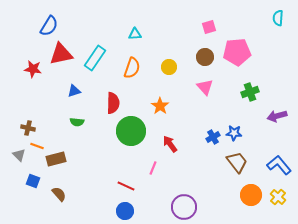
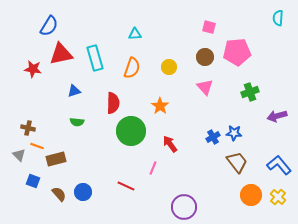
pink square: rotated 32 degrees clockwise
cyan rectangle: rotated 50 degrees counterclockwise
blue circle: moved 42 px left, 19 px up
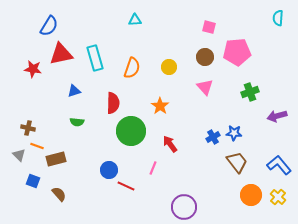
cyan triangle: moved 14 px up
blue circle: moved 26 px right, 22 px up
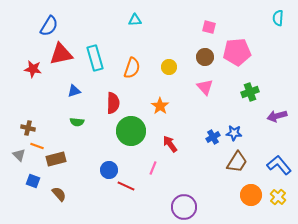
brown trapezoid: rotated 70 degrees clockwise
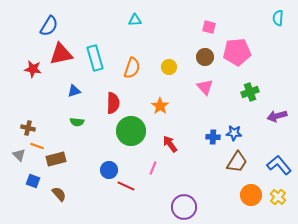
blue cross: rotated 32 degrees clockwise
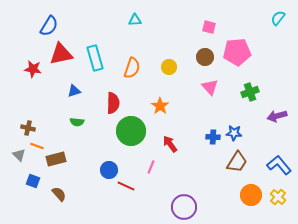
cyan semicircle: rotated 35 degrees clockwise
pink triangle: moved 5 px right
pink line: moved 2 px left, 1 px up
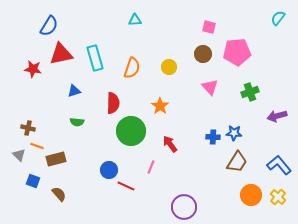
brown circle: moved 2 px left, 3 px up
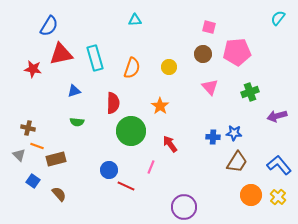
blue square: rotated 16 degrees clockwise
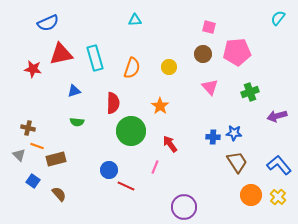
blue semicircle: moved 1 px left, 3 px up; rotated 35 degrees clockwise
brown trapezoid: rotated 65 degrees counterclockwise
pink line: moved 4 px right
